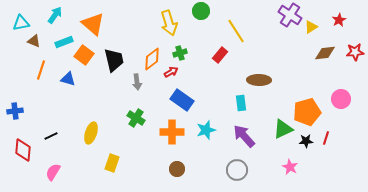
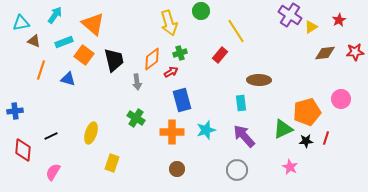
blue rectangle at (182, 100): rotated 40 degrees clockwise
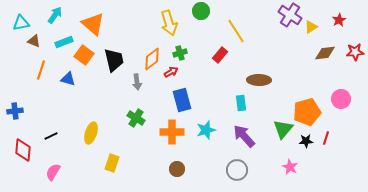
green triangle at (283, 129): rotated 25 degrees counterclockwise
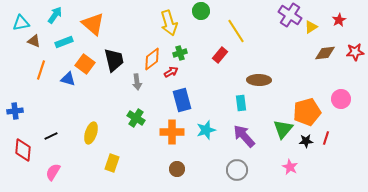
orange square at (84, 55): moved 1 px right, 9 px down
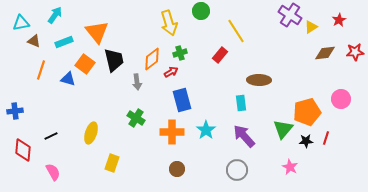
orange triangle at (93, 24): moved 4 px right, 8 px down; rotated 10 degrees clockwise
cyan star at (206, 130): rotated 18 degrees counterclockwise
pink semicircle at (53, 172): rotated 120 degrees clockwise
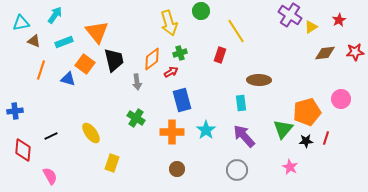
red rectangle at (220, 55): rotated 21 degrees counterclockwise
yellow ellipse at (91, 133): rotated 55 degrees counterclockwise
pink semicircle at (53, 172): moved 3 px left, 4 px down
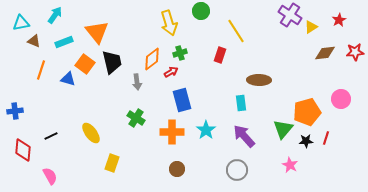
black trapezoid at (114, 60): moved 2 px left, 2 px down
pink star at (290, 167): moved 2 px up
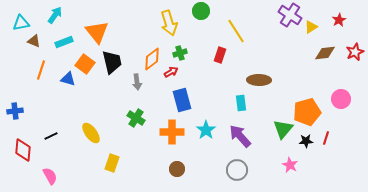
red star at (355, 52): rotated 18 degrees counterclockwise
purple arrow at (244, 136): moved 4 px left
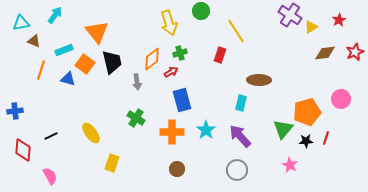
cyan rectangle at (64, 42): moved 8 px down
cyan rectangle at (241, 103): rotated 21 degrees clockwise
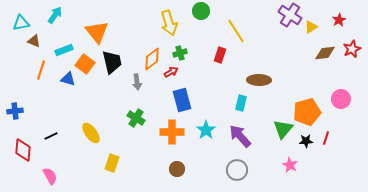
red star at (355, 52): moved 3 px left, 3 px up
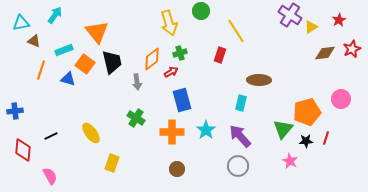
pink star at (290, 165): moved 4 px up
gray circle at (237, 170): moved 1 px right, 4 px up
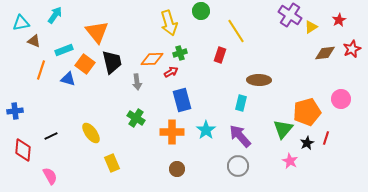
orange diamond at (152, 59): rotated 35 degrees clockwise
black star at (306, 141): moved 1 px right, 2 px down; rotated 24 degrees counterclockwise
yellow rectangle at (112, 163): rotated 42 degrees counterclockwise
